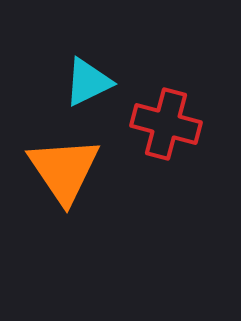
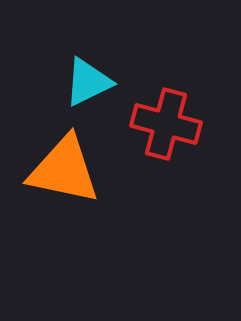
orange triangle: rotated 44 degrees counterclockwise
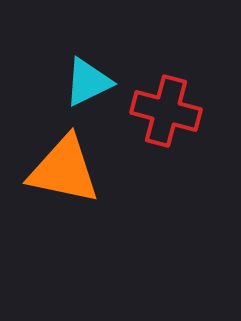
red cross: moved 13 px up
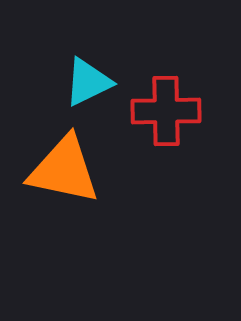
red cross: rotated 16 degrees counterclockwise
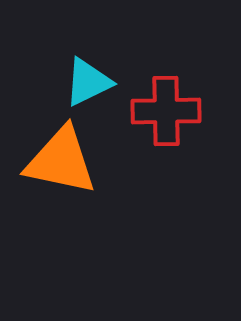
orange triangle: moved 3 px left, 9 px up
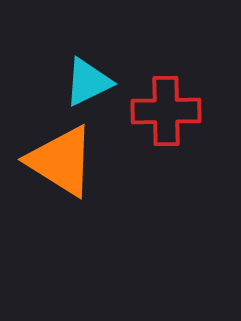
orange triangle: rotated 20 degrees clockwise
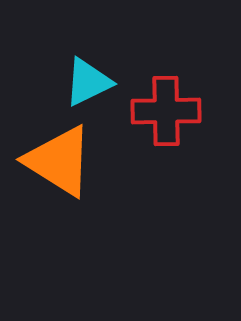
orange triangle: moved 2 px left
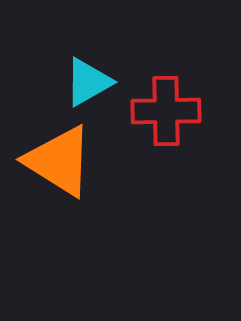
cyan triangle: rotated 4 degrees counterclockwise
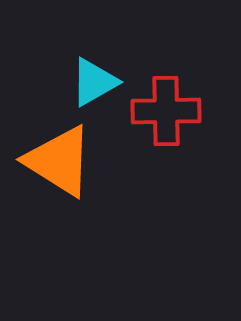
cyan triangle: moved 6 px right
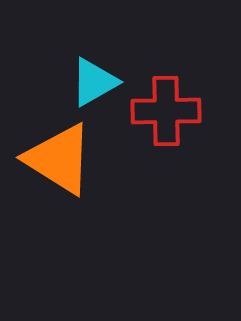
orange triangle: moved 2 px up
